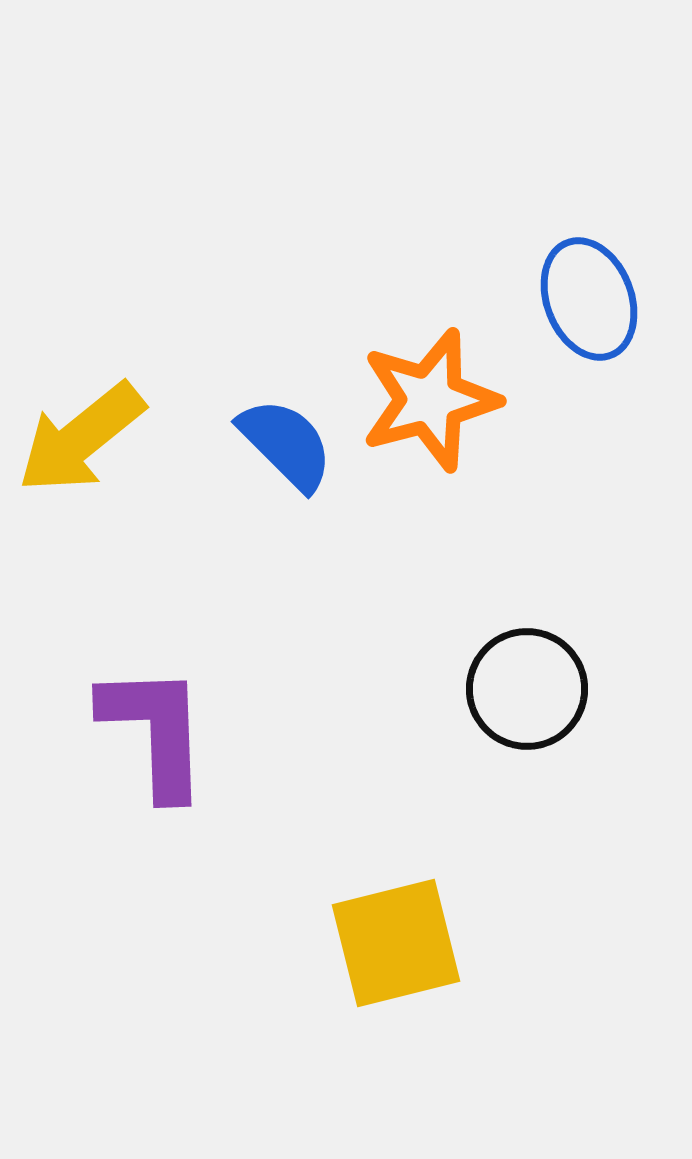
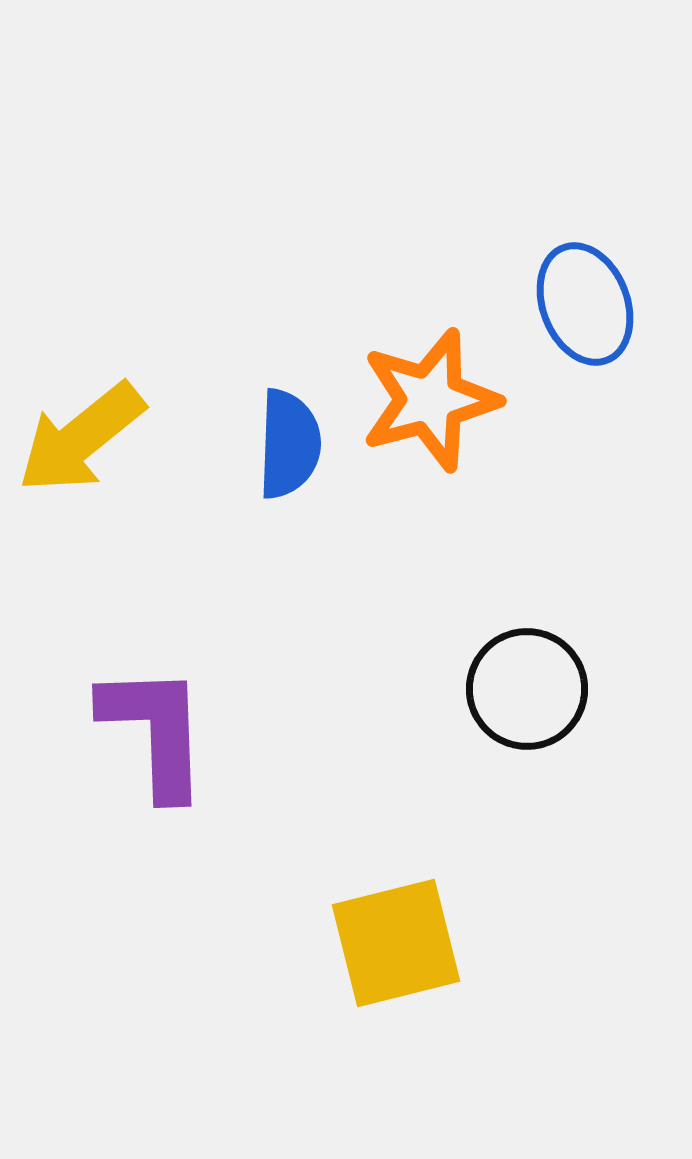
blue ellipse: moved 4 px left, 5 px down
blue semicircle: moved 3 px right; rotated 47 degrees clockwise
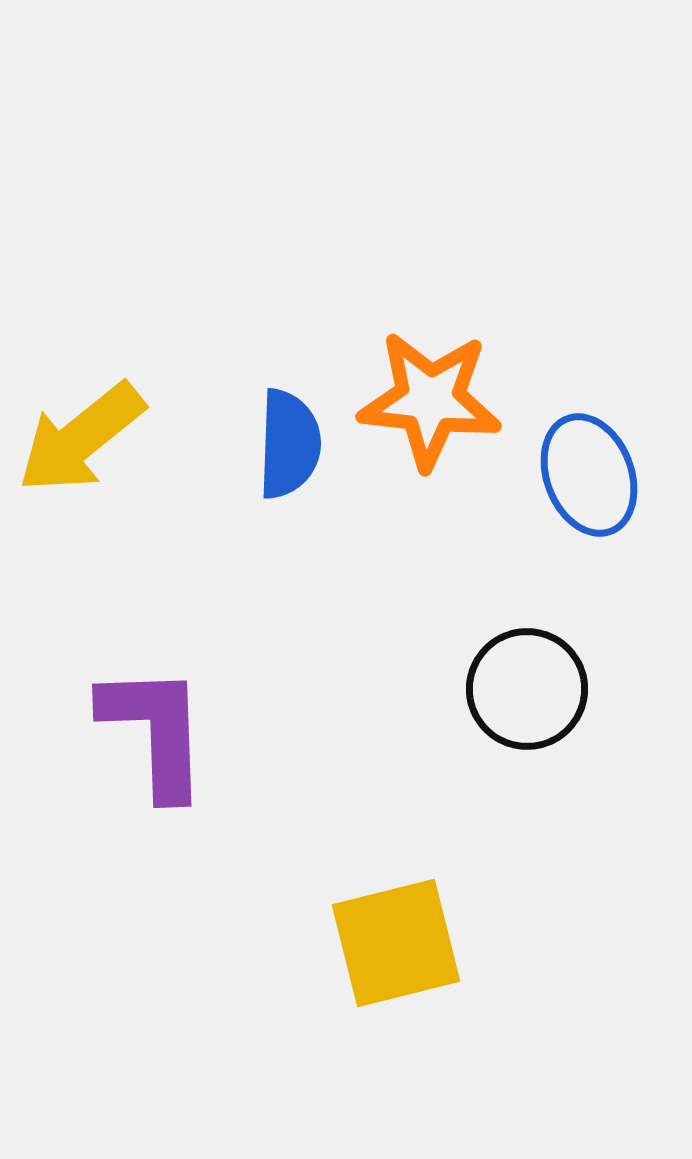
blue ellipse: moved 4 px right, 171 px down
orange star: rotated 21 degrees clockwise
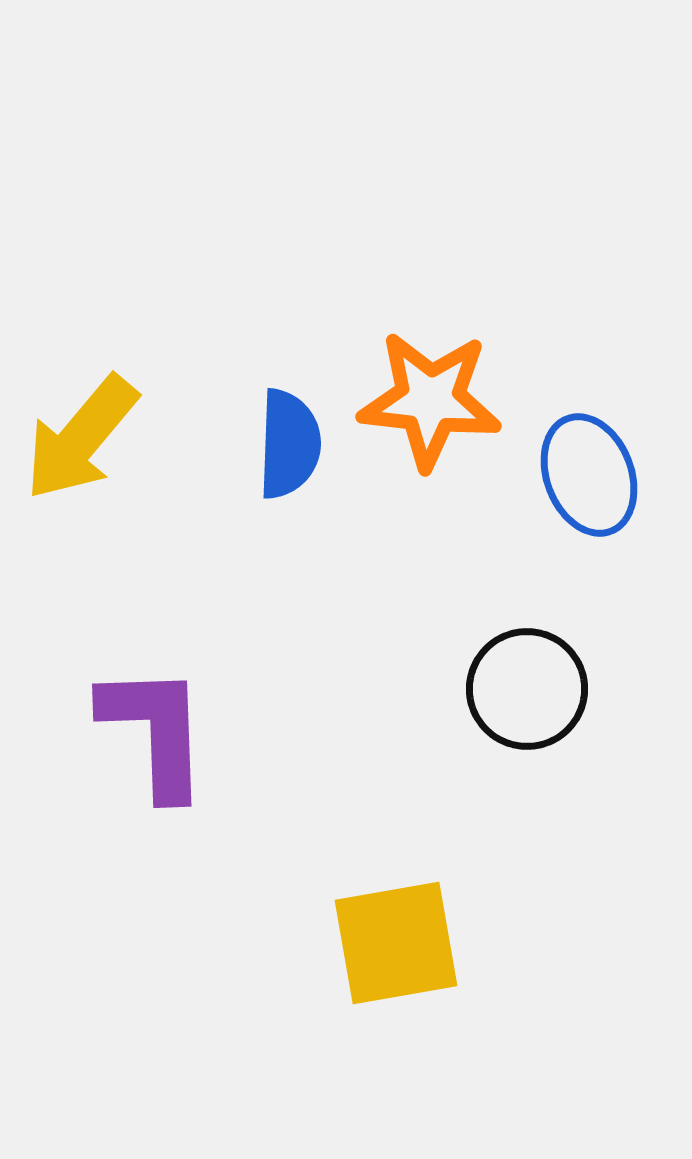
yellow arrow: rotated 11 degrees counterclockwise
yellow square: rotated 4 degrees clockwise
